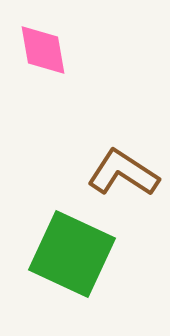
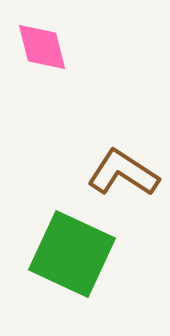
pink diamond: moved 1 px left, 3 px up; rotated 4 degrees counterclockwise
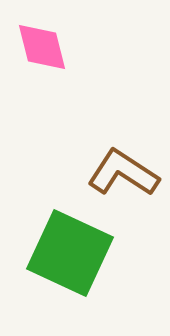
green square: moved 2 px left, 1 px up
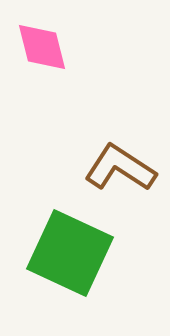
brown L-shape: moved 3 px left, 5 px up
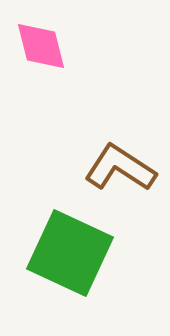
pink diamond: moved 1 px left, 1 px up
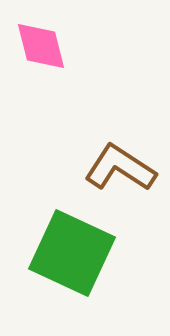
green square: moved 2 px right
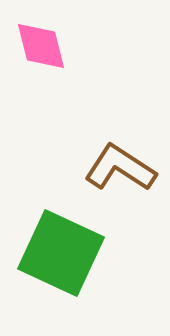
green square: moved 11 px left
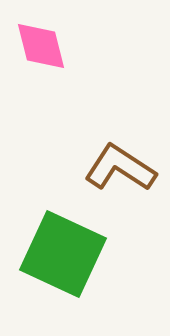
green square: moved 2 px right, 1 px down
